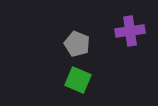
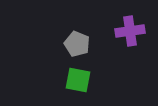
green square: rotated 12 degrees counterclockwise
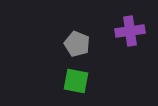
green square: moved 2 px left, 1 px down
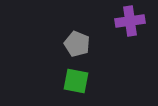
purple cross: moved 10 px up
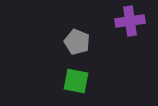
gray pentagon: moved 2 px up
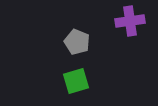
green square: rotated 28 degrees counterclockwise
